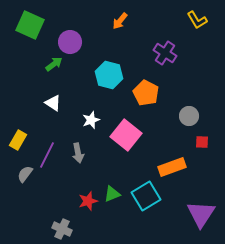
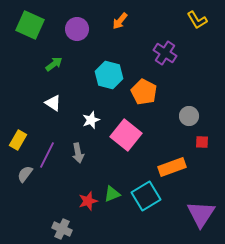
purple circle: moved 7 px right, 13 px up
orange pentagon: moved 2 px left, 1 px up
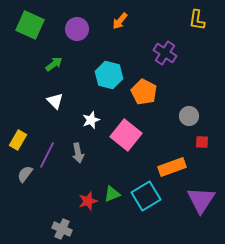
yellow L-shape: rotated 40 degrees clockwise
white triangle: moved 2 px right, 2 px up; rotated 12 degrees clockwise
purple triangle: moved 14 px up
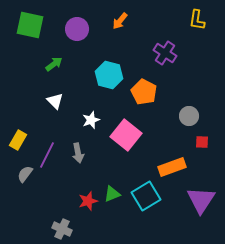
green square: rotated 12 degrees counterclockwise
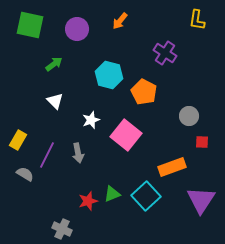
gray semicircle: rotated 84 degrees clockwise
cyan square: rotated 12 degrees counterclockwise
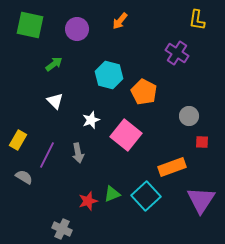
purple cross: moved 12 px right
gray semicircle: moved 1 px left, 3 px down
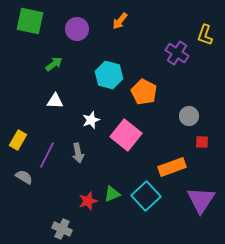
yellow L-shape: moved 8 px right, 15 px down; rotated 10 degrees clockwise
green square: moved 4 px up
white triangle: rotated 42 degrees counterclockwise
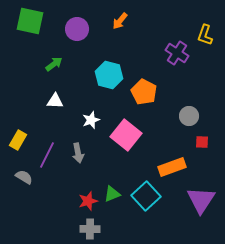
gray cross: moved 28 px right; rotated 24 degrees counterclockwise
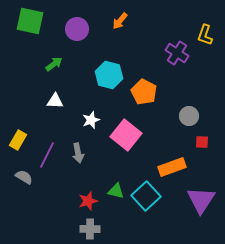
green triangle: moved 4 px right, 3 px up; rotated 36 degrees clockwise
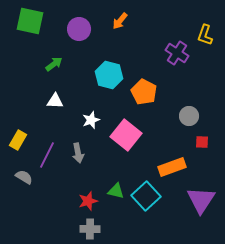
purple circle: moved 2 px right
